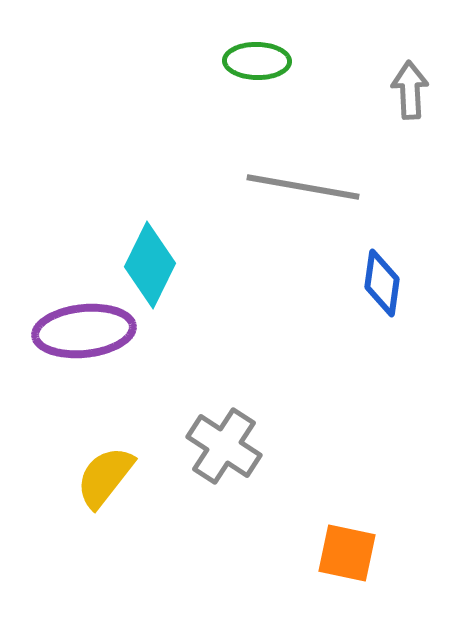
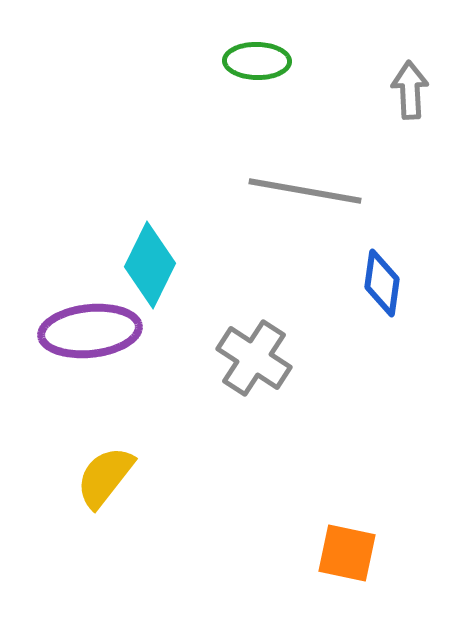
gray line: moved 2 px right, 4 px down
purple ellipse: moved 6 px right
gray cross: moved 30 px right, 88 px up
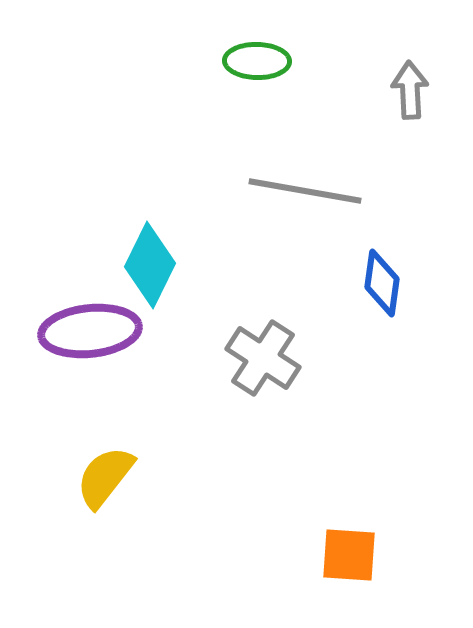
gray cross: moved 9 px right
orange square: moved 2 px right, 2 px down; rotated 8 degrees counterclockwise
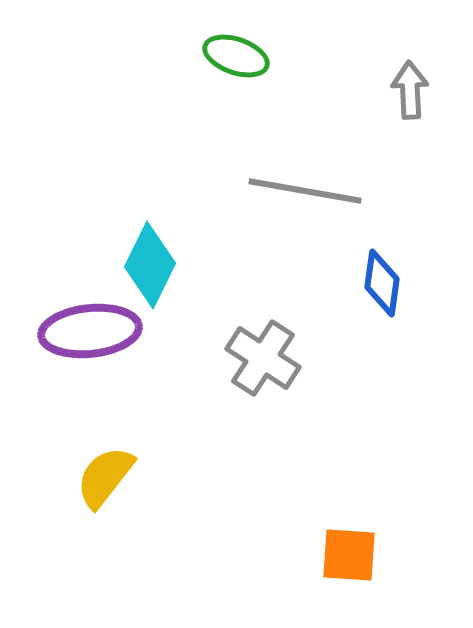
green ellipse: moved 21 px left, 5 px up; rotated 18 degrees clockwise
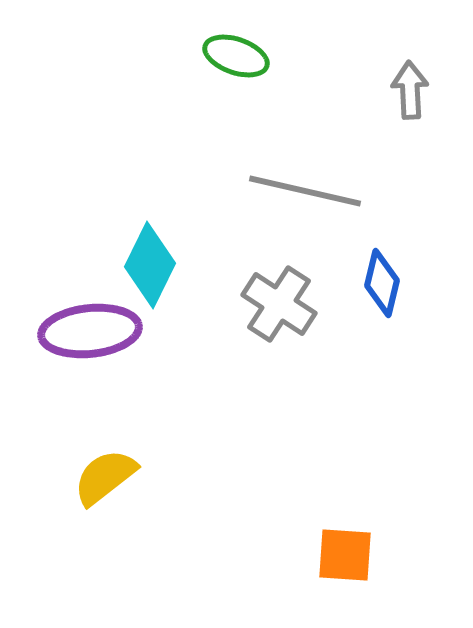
gray line: rotated 3 degrees clockwise
blue diamond: rotated 6 degrees clockwise
gray cross: moved 16 px right, 54 px up
yellow semicircle: rotated 14 degrees clockwise
orange square: moved 4 px left
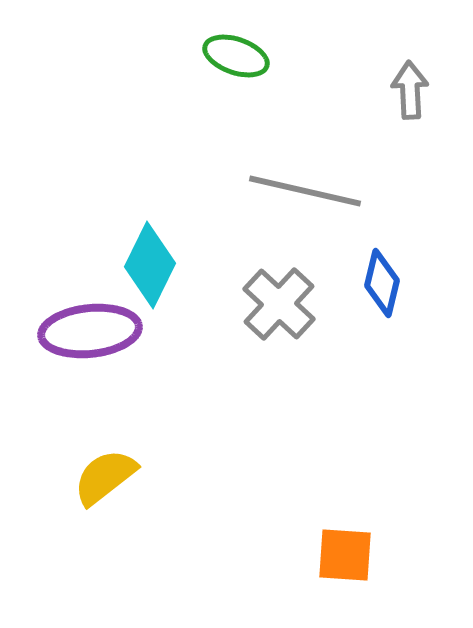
gray cross: rotated 10 degrees clockwise
